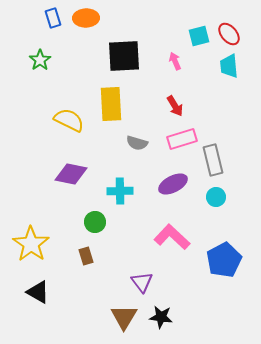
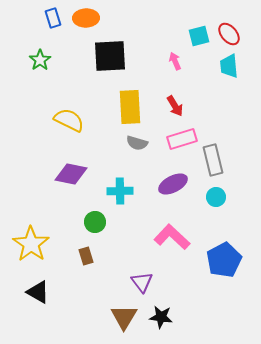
black square: moved 14 px left
yellow rectangle: moved 19 px right, 3 px down
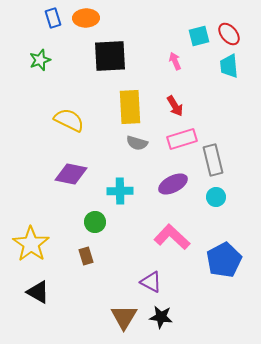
green star: rotated 15 degrees clockwise
purple triangle: moved 9 px right; rotated 25 degrees counterclockwise
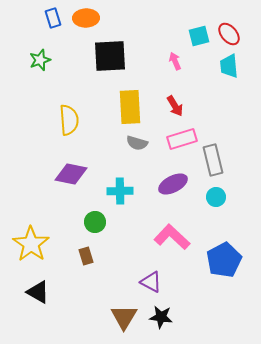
yellow semicircle: rotated 60 degrees clockwise
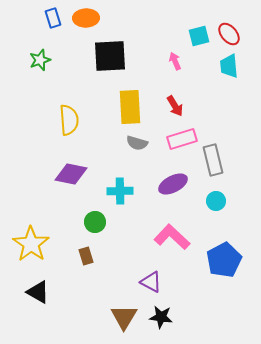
cyan circle: moved 4 px down
